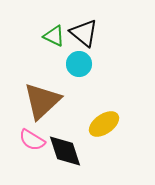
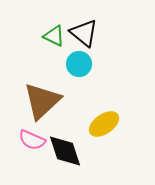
pink semicircle: rotated 8 degrees counterclockwise
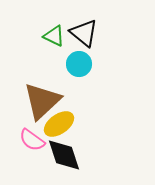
yellow ellipse: moved 45 px left
pink semicircle: rotated 12 degrees clockwise
black diamond: moved 1 px left, 4 px down
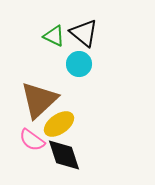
brown triangle: moved 3 px left, 1 px up
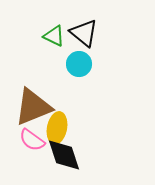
brown triangle: moved 6 px left, 7 px down; rotated 21 degrees clockwise
yellow ellipse: moved 2 px left, 4 px down; rotated 44 degrees counterclockwise
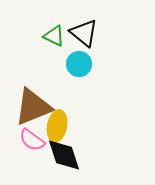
yellow ellipse: moved 2 px up
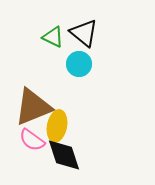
green triangle: moved 1 px left, 1 px down
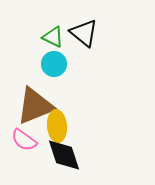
cyan circle: moved 25 px left
brown triangle: moved 2 px right, 1 px up
yellow ellipse: rotated 16 degrees counterclockwise
pink semicircle: moved 8 px left
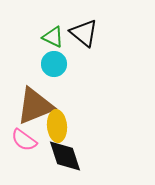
black diamond: moved 1 px right, 1 px down
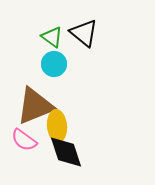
green triangle: moved 1 px left; rotated 10 degrees clockwise
black diamond: moved 1 px right, 4 px up
